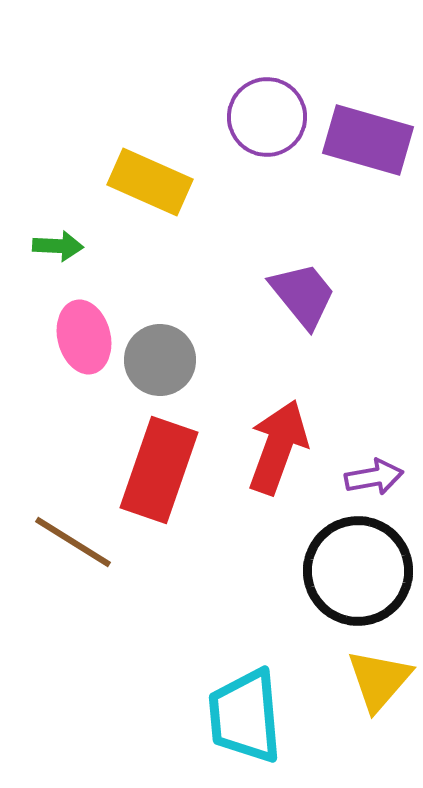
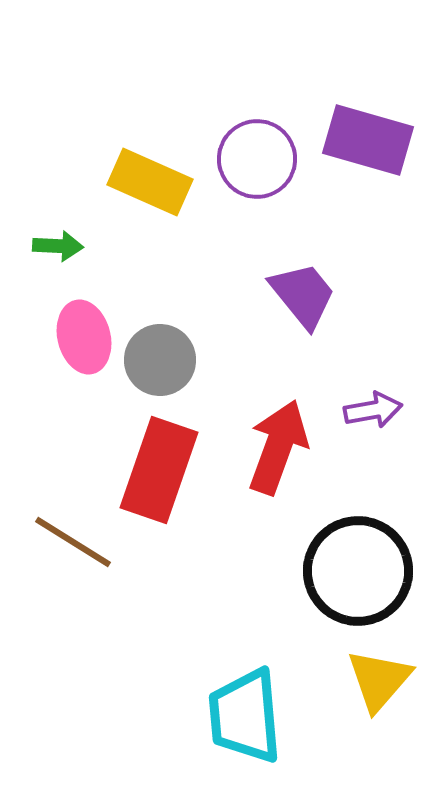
purple circle: moved 10 px left, 42 px down
purple arrow: moved 1 px left, 67 px up
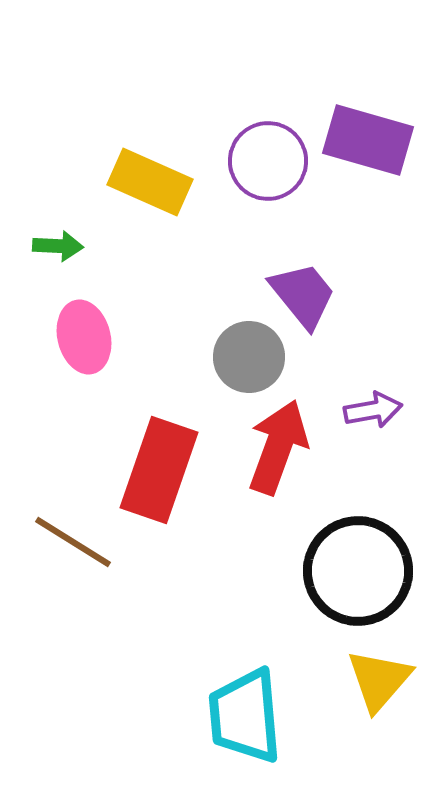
purple circle: moved 11 px right, 2 px down
gray circle: moved 89 px right, 3 px up
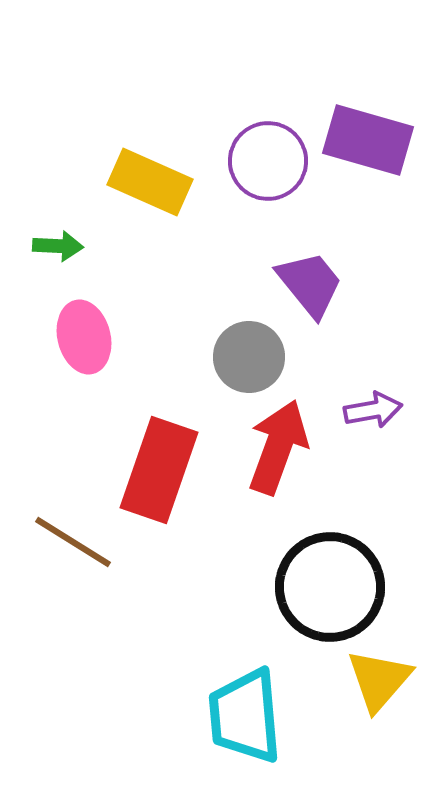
purple trapezoid: moved 7 px right, 11 px up
black circle: moved 28 px left, 16 px down
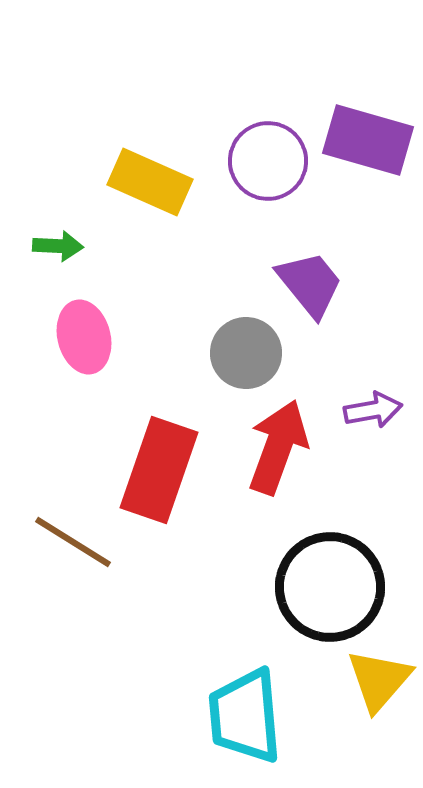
gray circle: moved 3 px left, 4 px up
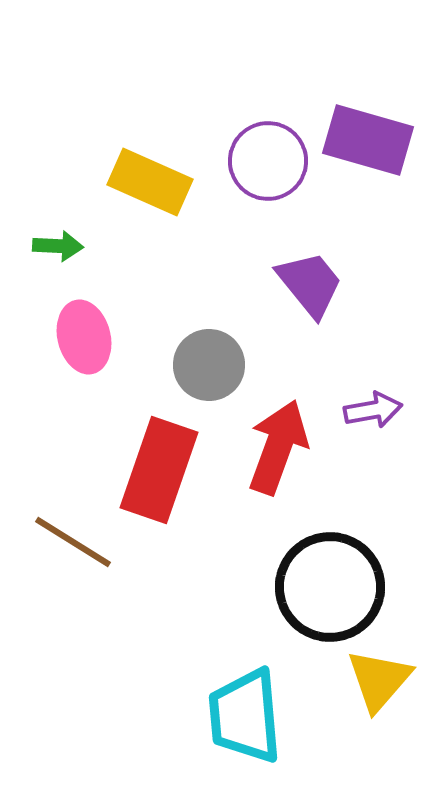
gray circle: moved 37 px left, 12 px down
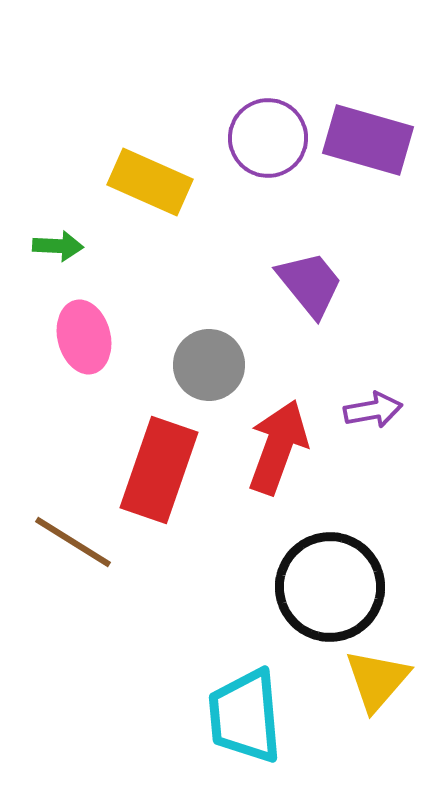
purple circle: moved 23 px up
yellow triangle: moved 2 px left
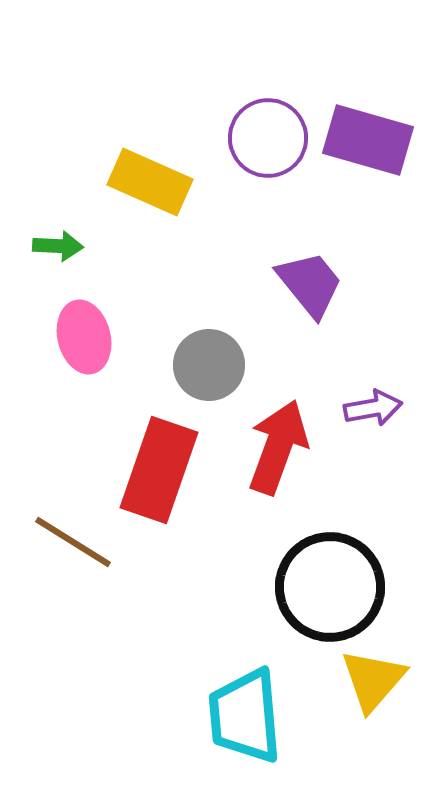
purple arrow: moved 2 px up
yellow triangle: moved 4 px left
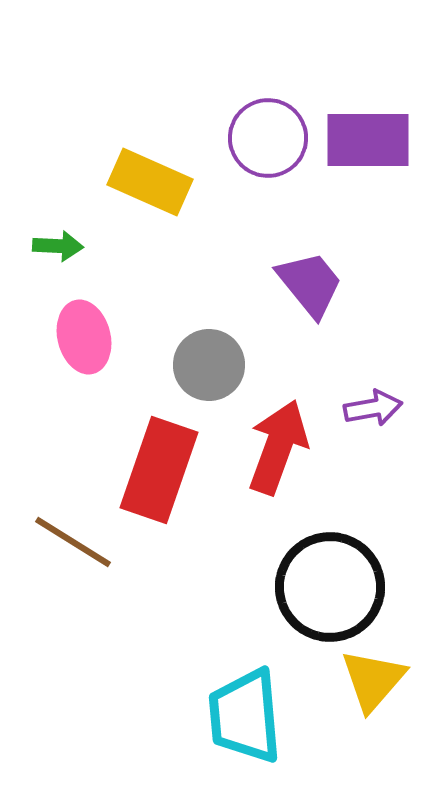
purple rectangle: rotated 16 degrees counterclockwise
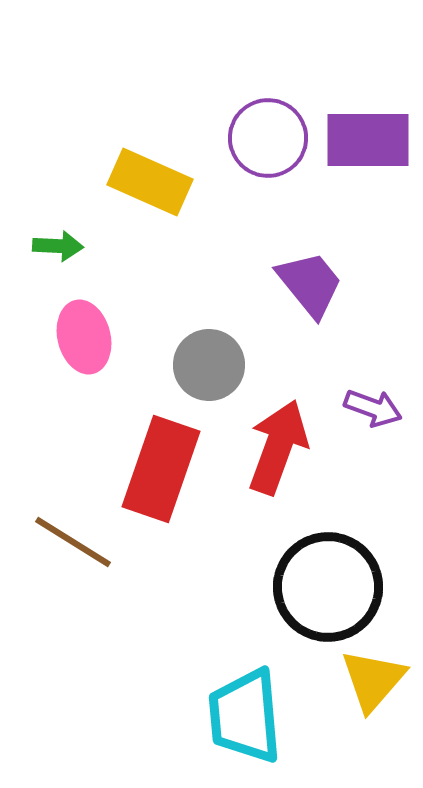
purple arrow: rotated 30 degrees clockwise
red rectangle: moved 2 px right, 1 px up
black circle: moved 2 px left
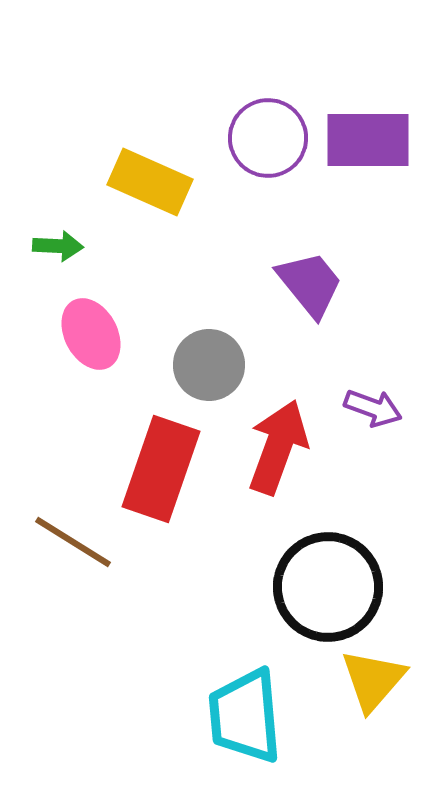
pink ellipse: moved 7 px right, 3 px up; rotated 14 degrees counterclockwise
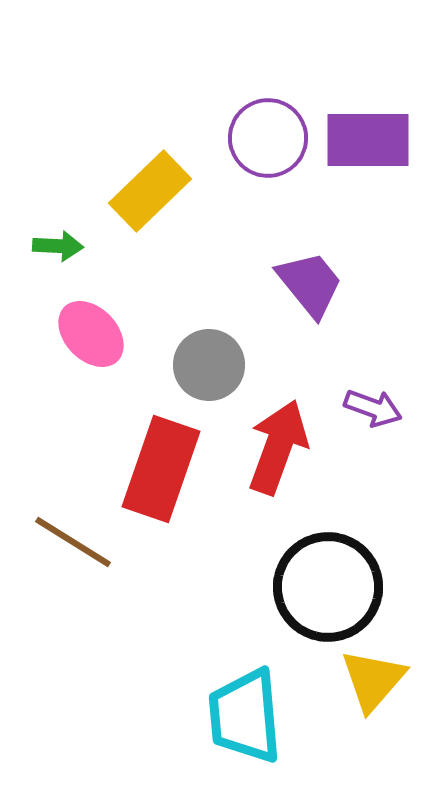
yellow rectangle: moved 9 px down; rotated 68 degrees counterclockwise
pink ellipse: rotated 16 degrees counterclockwise
